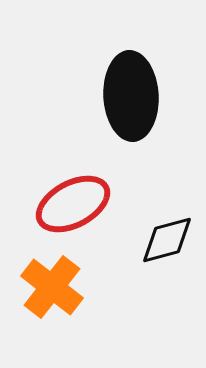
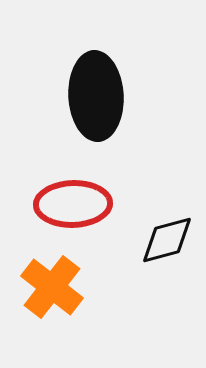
black ellipse: moved 35 px left
red ellipse: rotated 26 degrees clockwise
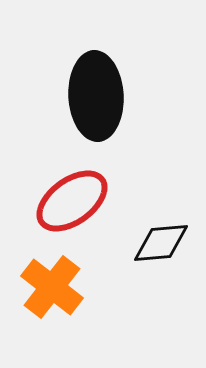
red ellipse: moved 1 px left, 3 px up; rotated 34 degrees counterclockwise
black diamond: moved 6 px left, 3 px down; rotated 10 degrees clockwise
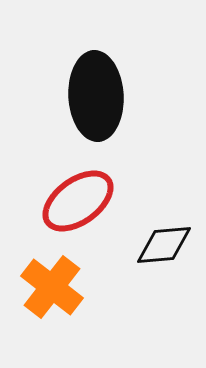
red ellipse: moved 6 px right
black diamond: moved 3 px right, 2 px down
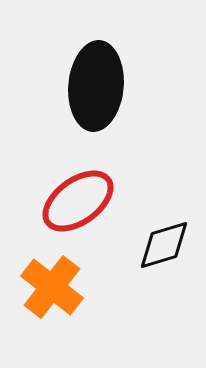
black ellipse: moved 10 px up; rotated 8 degrees clockwise
black diamond: rotated 12 degrees counterclockwise
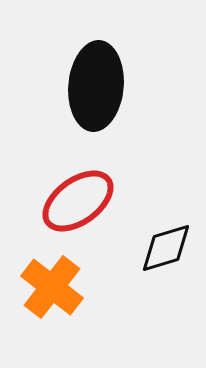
black diamond: moved 2 px right, 3 px down
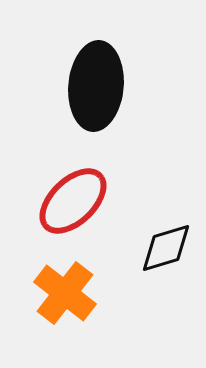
red ellipse: moved 5 px left; rotated 8 degrees counterclockwise
orange cross: moved 13 px right, 6 px down
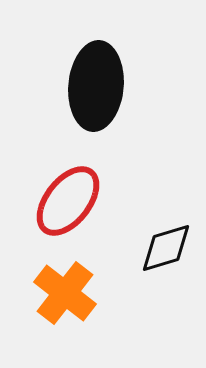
red ellipse: moved 5 px left; rotated 8 degrees counterclockwise
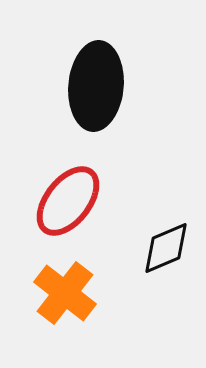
black diamond: rotated 6 degrees counterclockwise
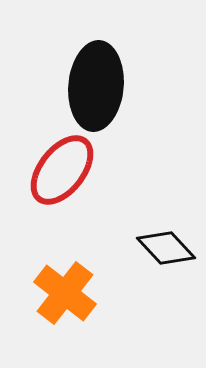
red ellipse: moved 6 px left, 31 px up
black diamond: rotated 70 degrees clockwise
